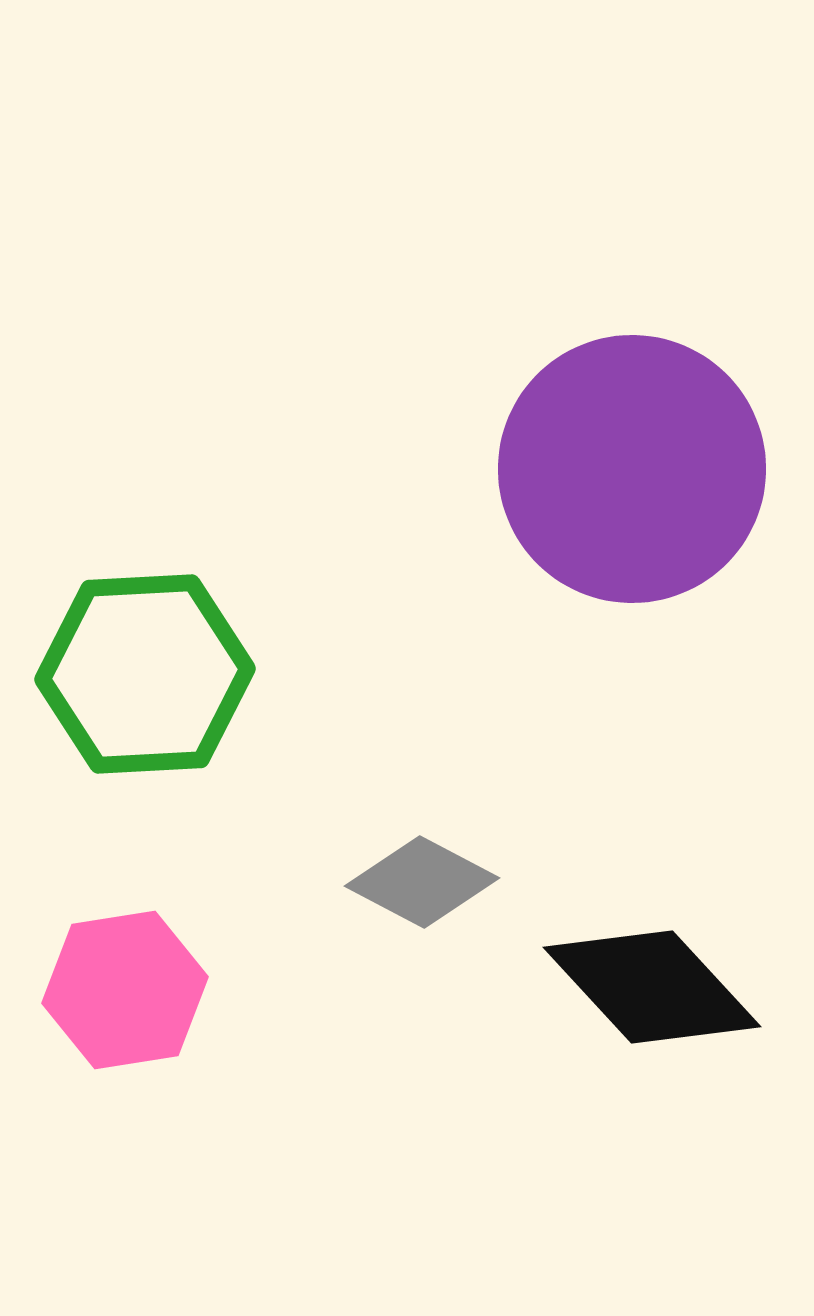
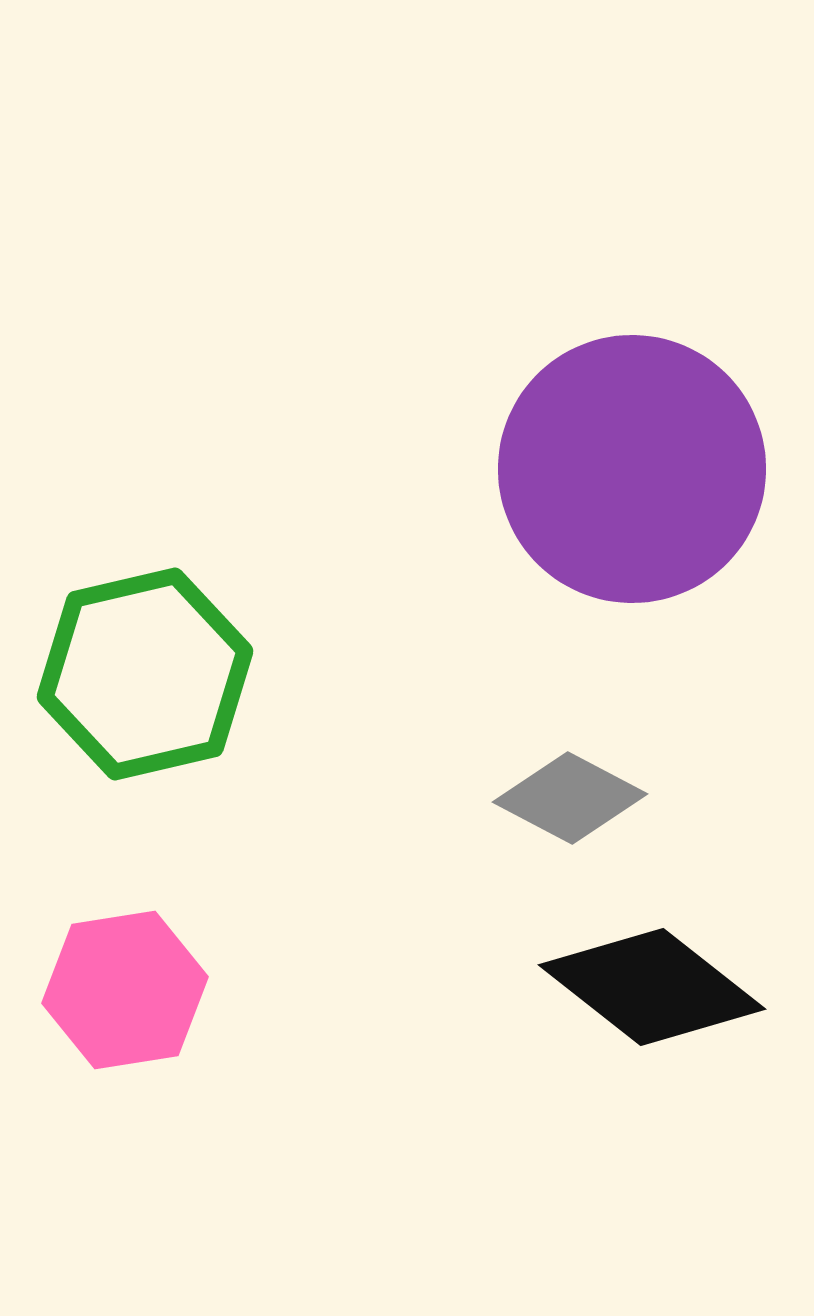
green hexagon: rotated 10 degrees counterclockwise
gray diamond: moved 148 px right, 84 px up
black diamond: rotated 9 degrees counterclockwise
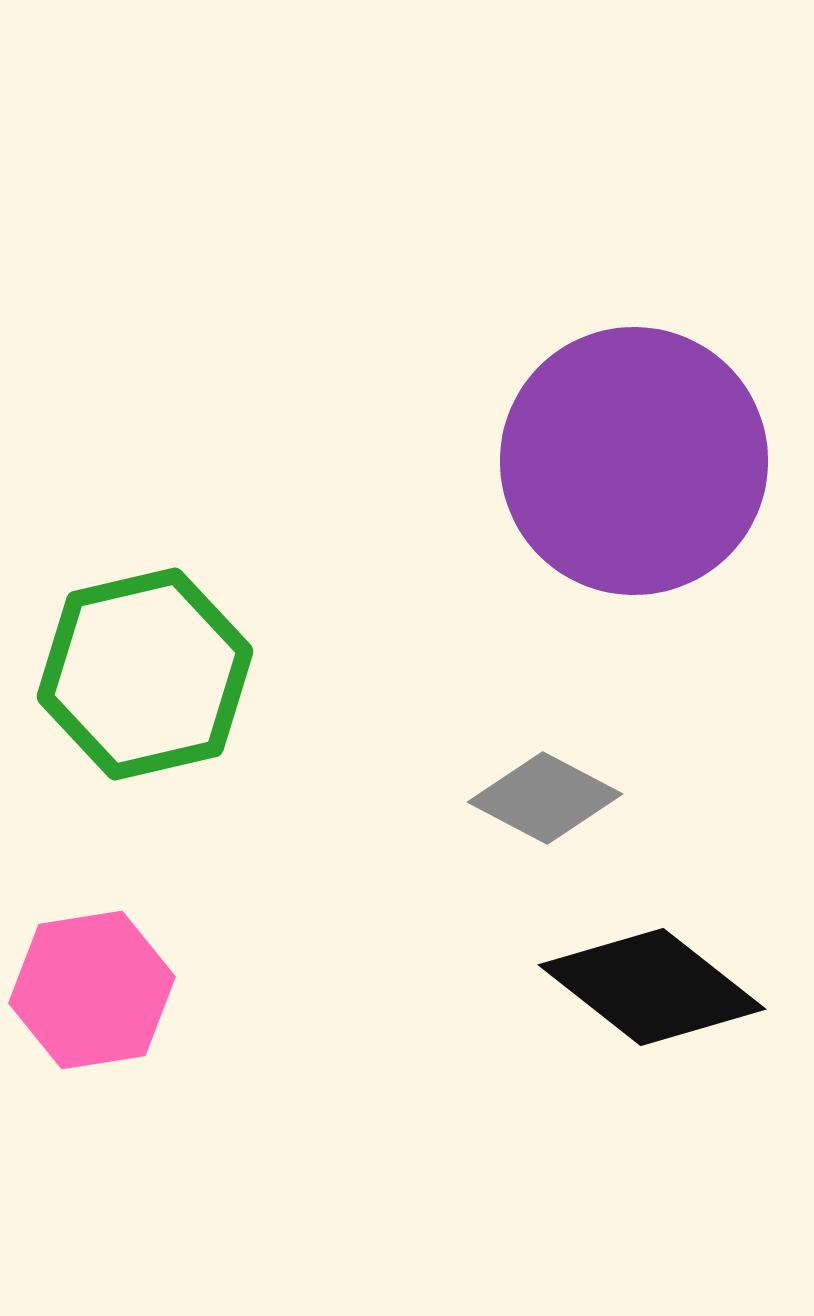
purple circle: moved 2 px right, 8 px up
gray diamond: moved 25 px left
pink hexagon: moved 33 px left
